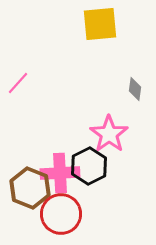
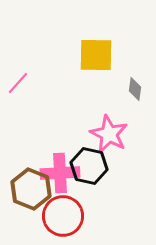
yellow square: moved 4 px left, 31 px down; rotated 6 degrees clockwise
pink star: rotated 9 degrees counterclockwise
black hexagon: rotated 21 degrees counterclockwise
brown hexagon: moved 1 px right, 1 px down
red circle: moved 2 px right, 2 px down
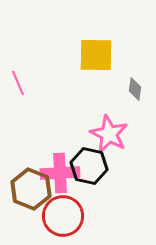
pink line: rotated 65 degrees counterclockwise
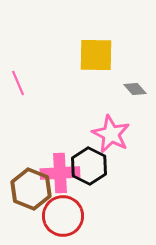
gray diamond: rotated 50 degrees counterclockwise
pink star: moved 2 px right
black hexagon: rotated 15 degrees clockwise
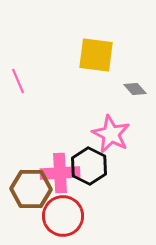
yellow square: rotated 6 degrees clockwise
pink line: moved 2 px up
brown hexagon: rotated 21 degrees counterclockwise
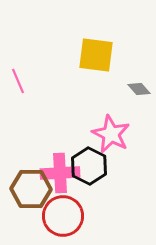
gray diamond: moved 4 px right
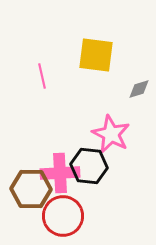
pink line: moved 24 px right, 5 px up; rotated 10 degrees clockwise
gray diamond: rotated 65 degrees counterclockwise
black hexagon: rotated 21 degrees counterclockwise
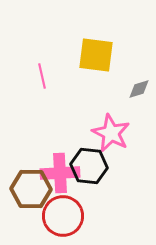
pink star: moved 1 px up
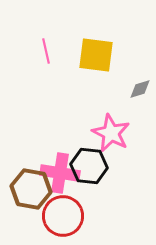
pink line: moved 4 px right, 25 px up
gray diamond: moved 1 px right
pink cross: rotated 12 degrees clockwise
brown hexagon: rotated 9 degrees clockwise
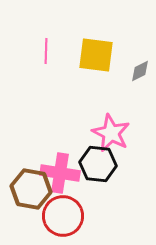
pink line: rotated 15 degrees clockwise
gray diamond: moved 18 px up; rotated 10 degrees counterclockwise
black hexagon: moved 9 px right, 2 px up
